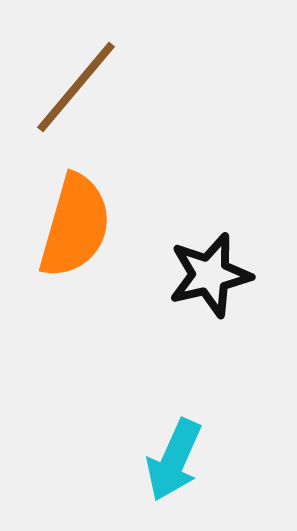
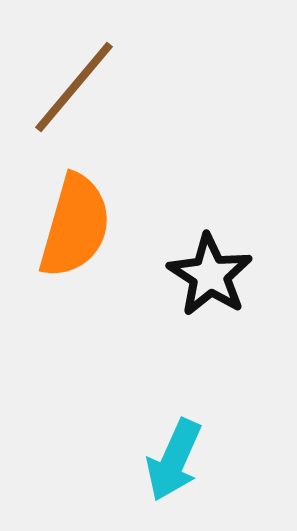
brown line: moved 2 px left
black star: rotated 26 degrees counterclockwise
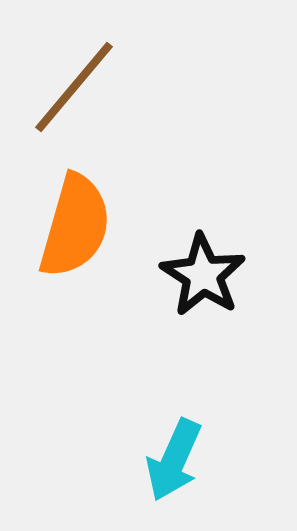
black star: moved 7 px left
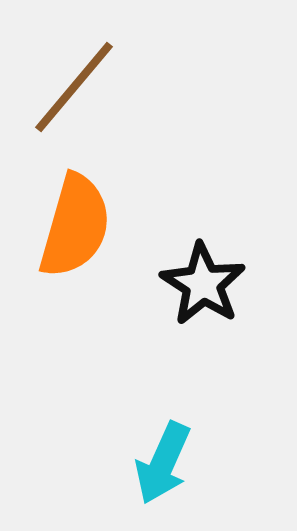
black star: moved 9 px down
cyan arrow: moved 11 px left, 3 px down
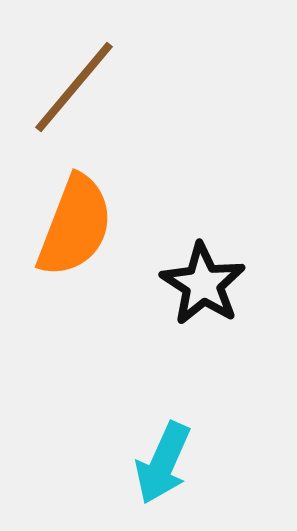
orange semicircle: rotated 5 degrees clockwise
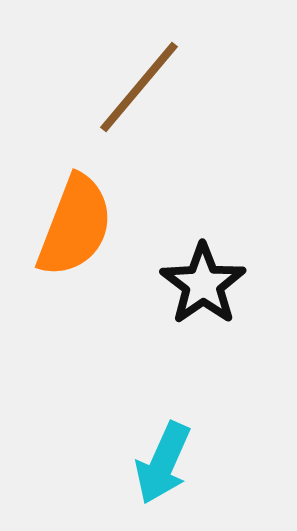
brown line: moved 65 px right
black star: rotated 4 degrees clockwise
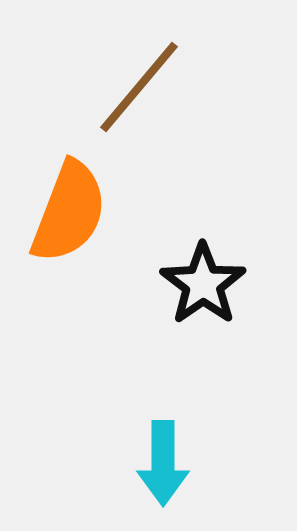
orange semicircle: moved 6 px left, 14 px up
cyan arrow: rotated 24 degrees counterclockwise
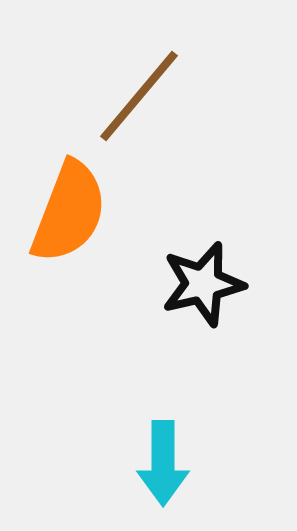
brown line: moved 9 px down
black star: rotated 22 degrees clockwise
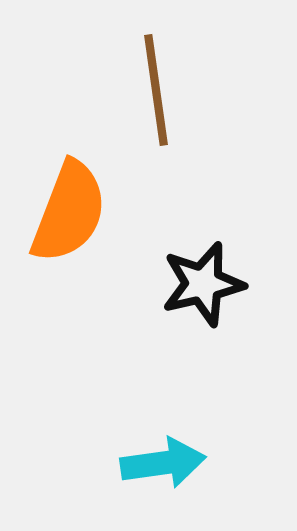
brown line: moved 17 px right, 6 px up; rotated 48 degrees counterclockwise
cyan arrow: rotated 98 degrees counterclockwise
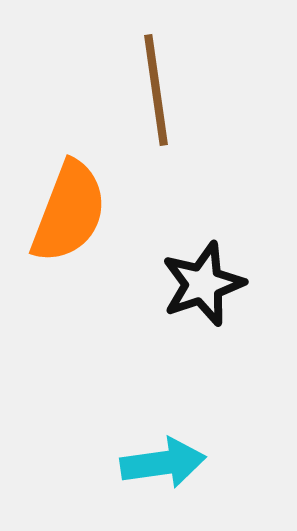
black star: rotated 6 degrees counterclockwise
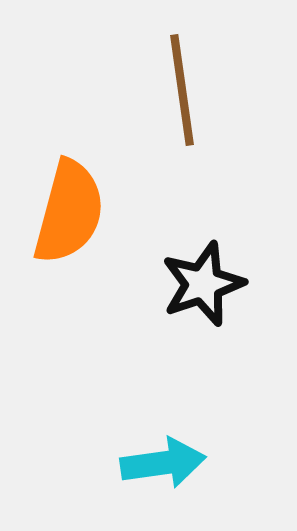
brown line: moved 26 px right
orange semicircle: rotated 6 degrees counterclockwise
